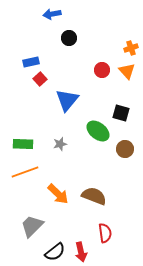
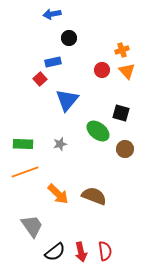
orange cross: moved 9 px left, 2 px down
blue rectangle: moved 22 px right
gray trapezoid: rotated 100 degrees clockwise
red semicircle: moved 18 px down
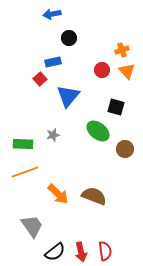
blue triangle: moved 1 px right, 4 px up
black square: moved 5 px left, 6 px up
gray star: moved 7 px left, 9 px up
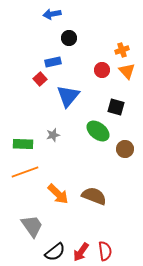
red arrow: rotated 48 degrees clockwise
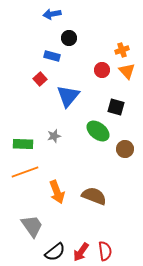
blue rectangle: moved 1 px left, 6 px up; rotated 28 degrees clockwise
gray star: moved 1 px right, 1 px down
orange arrow: moved 1 px left, 2 px up; rotated 25 degrees clockwise
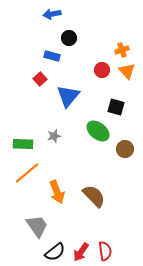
orange line: moved 2 px right, 1 px down; rotated 20 degrees counterclockwise
brown semicircle: rotated 25 degrees clockwise
gray trapezoid: moved 5 px right
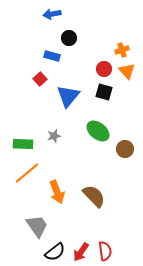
red circle: moved 2 px right, 1 px up
black square: moved 12 px left, 15 px up
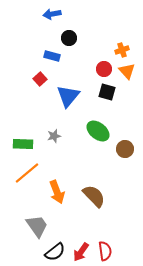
black square: moved 3 px right
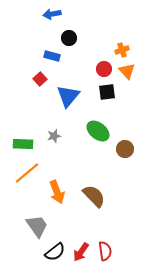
black square: rotated 24 degrees counterclockwise
